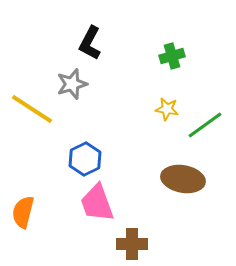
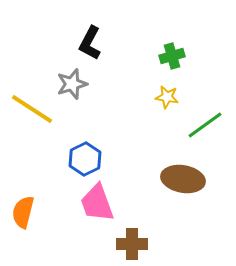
yellow star: moved 12 px up
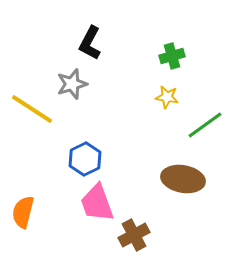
brown cross: moved 2 px right, 9 px up; rotated 28 degrees counterclockwise
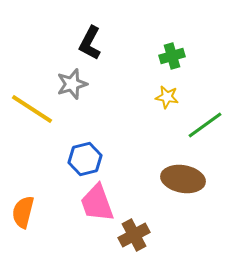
blue hexagon: rotated 12 degrees clockwise
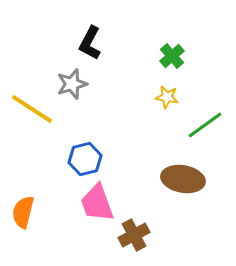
green cross: rotated 25 degrees counterclockwise
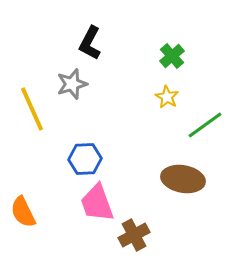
yellow star: rotated 20 degrees clockwise
yellow line: rotated 33 degrees clockwise
blue hexagon: rotated 12 degrees clockwise
orange semicircle: rotated 40 degrees counterclockwise
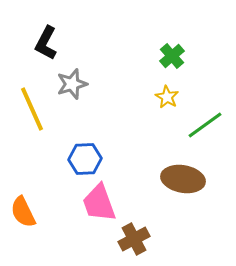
black L-shape: moved 44 px left
pink trapezoid: moved 2 px right
brown cross: moved 4 px down
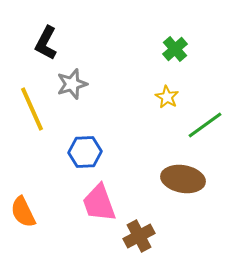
green cross: moved 3 px right, 7 px up
blue hexagon: moved 7 px up
brown cross: moved 5 px right, 3 px up
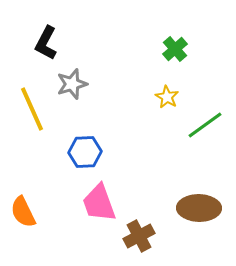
brown ellipse: moved 16 px right, 29 px down; rotated 9 degrees counterclockwise
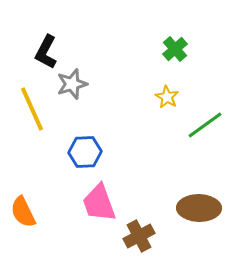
black L-shape: moved 9 px down
